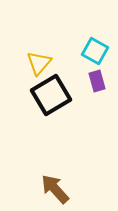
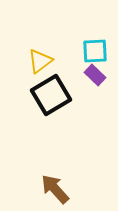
cyan square: rotated 32 degrees counterclockwise
yellow triangle: moved 1 px right, 2 px up; rotated 12 degrees clockwise
purple rectangle: moved 2 px left, 6 px up; rotated 30 degrees counterclockwise
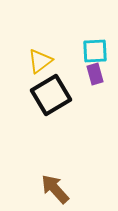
purple rectangle: moved 1 px up; rotated 30 degrees clockwise
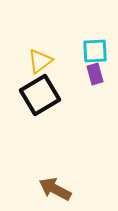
black square: moved 11 px left
brown arrow: rotated 20 degrees counterclockwise
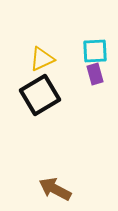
yellow triangle: moved 2 px right, 2 px up; rotated 12 degrees clockwise
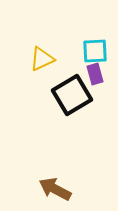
black square: moved 32 px right
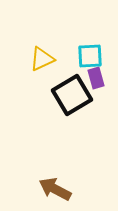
cyan square: moved 5 px left, 5 px down
purple rectangle: moved 1 px right, 4 px down
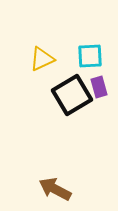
purple rectangle: moved 3 px right, 9 px down
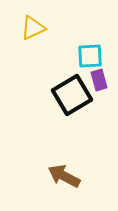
yellow triangle: moved 9 px left, 31 px up
purple rectangle: moved 7 px up
brown arrow: moved 9 px right, 13 px up
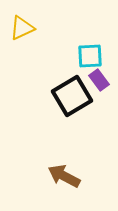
yellow triangle: moved 11 px left
purple rectangle: rotated 20 degrees counterclockwise
black square: moved 1 px down
